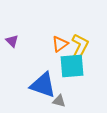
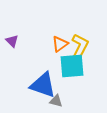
gray triangle: moved 3 px left
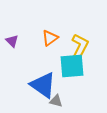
orange triangle: moved 10 px left, 6 px up
blue triangle: rotated 16 degrees clockwise
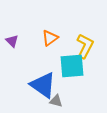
yellow L-shape: moved 5 px right
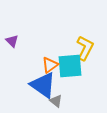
orange triangle: moved 27 px down
yellow L-shape: moved 2 px down
cyan square: moved 2 px left
gray triangle: rotated 24 degrees clockwise
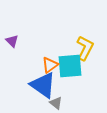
gray triangle: moved 2 px down
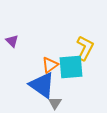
cyan square: moved 1 px right, 1 px down
blue triangle: moved 1 px left
gray triangle: moved 1 px left; rotated 24 degrees clockwise
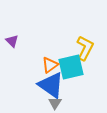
cyan square: rotated 8 degrees counterclockwise
blue triangle: moved 9 px right
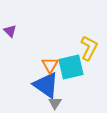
purple triangle: moved 2 px left, 10 px up
yellow L-shape: moved 4 px right
orange triangle: rotated 24 degrees counterclockwise
blue triangle: moved 5 px left
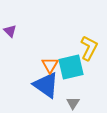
gray triangle: moved 18 px right
